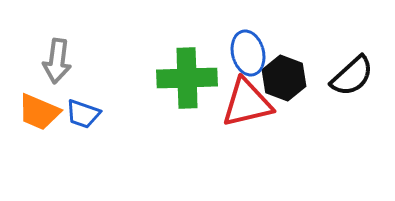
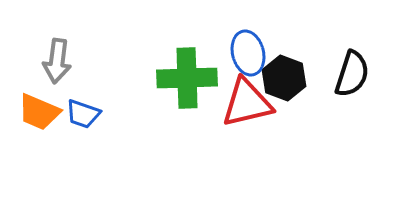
black semicircle: moved 2 px up; rotated 30 degrees counterclockwise
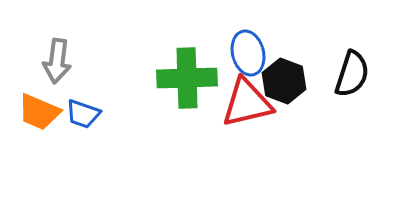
black hexagon: moved 3 px down
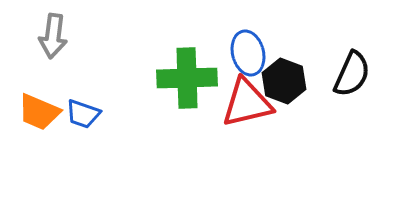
gray arrow: moved 4 px left, 25 px up
black semicircle: rotated 6 degrees clockwise
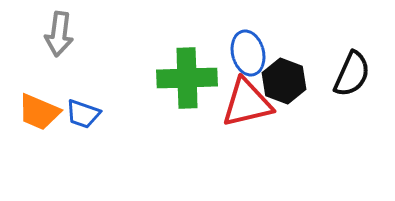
gray arrow: moved 6 px right, 2 px up
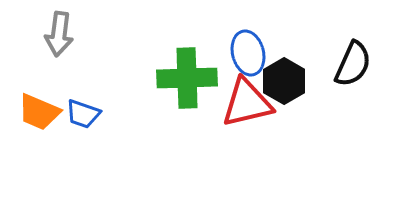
black semicircle: moved 1 px right, 10 px up
black hexagon: rotated 9 degrees clockwise
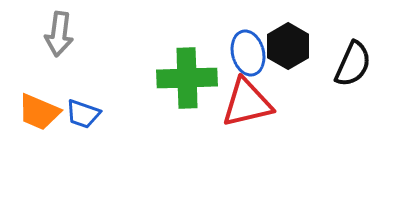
black hexagon: moved 4 px right, 35 px up
